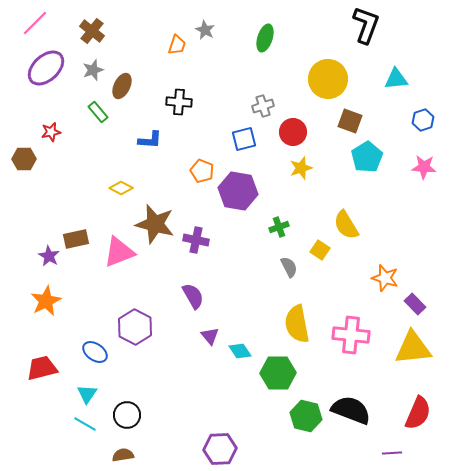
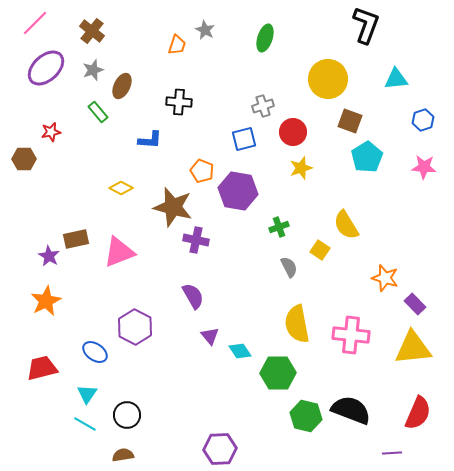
brown star at (155, 224): moved 18 px right, 17 px up
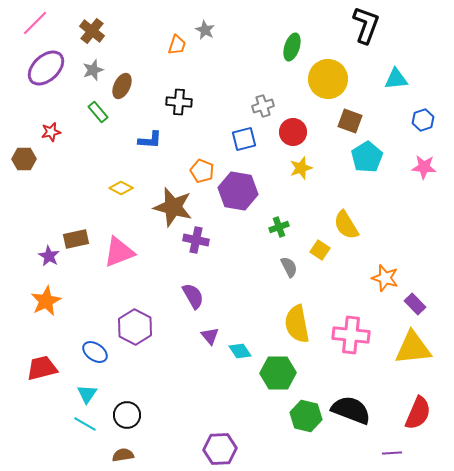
green ellipse at (265, 38): moved 27 px right, 9 px down
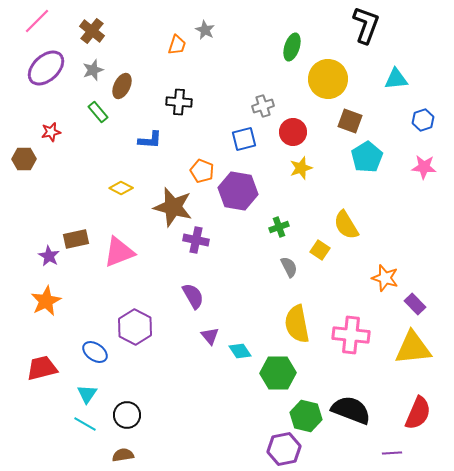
pink line at (35, 23): moved 2 px right, 2 px up
purple hexagon at (220, 449): moved 64 px right; rotated 8 degrees counterclockwise
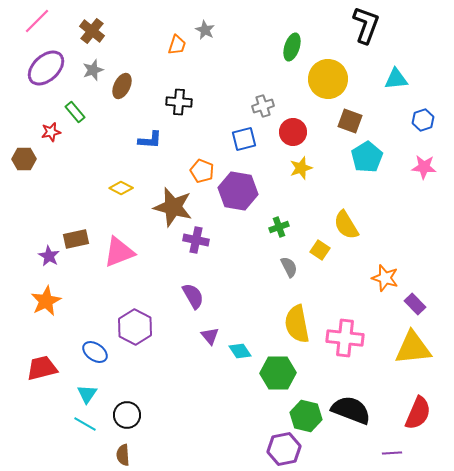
green rectangle at (98, 112): moved 23 px left
pink cross at (351, 335): moved 6 px left, 3 px down
brown semicircle at (123, 455): rotated 85 degrees counterclockwise
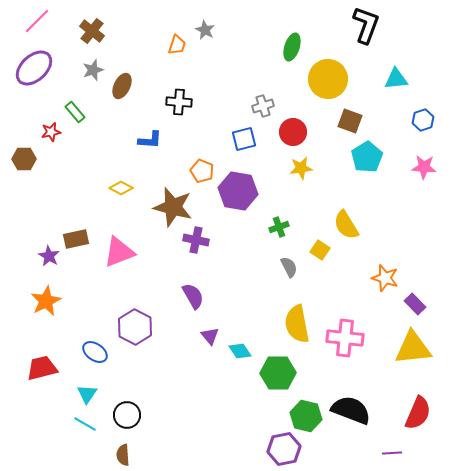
purple ellipse at (46, 68): moved 12 px left
yellow star at (301, 168): rotated 10 degrees clockwise
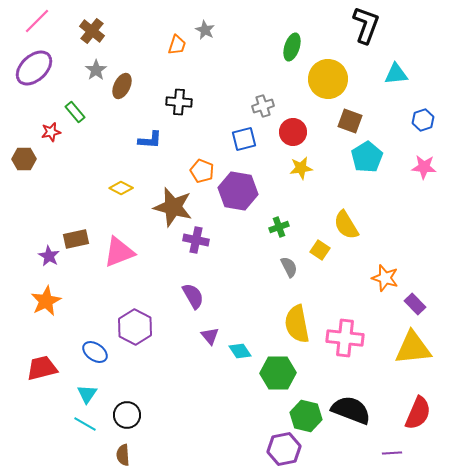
gray star at (93, 70): moved 3 px right; rotated 15 degrees counterclockwise
cyan triangle at (396, 79): moved 5 px up
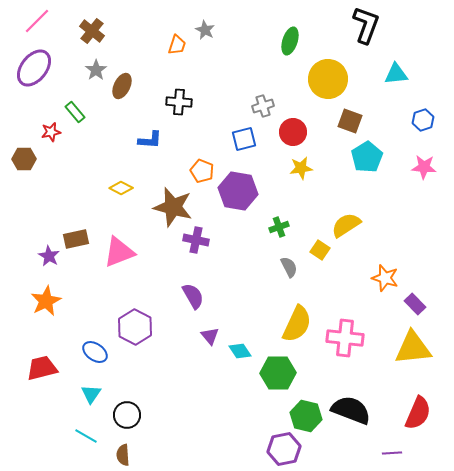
green ellipse at (292, 47): moved 2 px left, 6 px up
purple ellipse at (34, 68): rotated 9 degrees counterclockwise
yellow semicircle at (346, 225): rotated 88 degrees clockwise
yellow semicircle at (297, 324): rotated 144 degrees counterclockwise
cyan triangle at (87, 394): moved 4 px right
cyan line at (85, 424): moved 1 px right, 12 px down
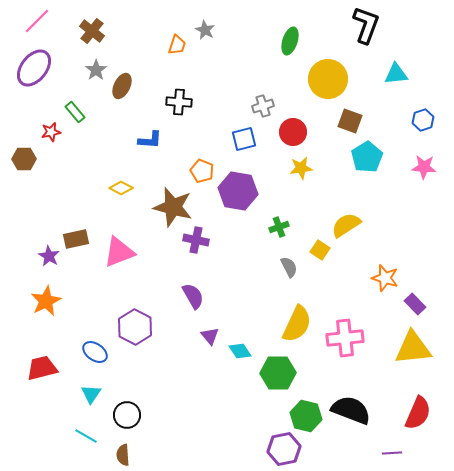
pink cross at (345, 338): rotated 12 degrees counterclockwise
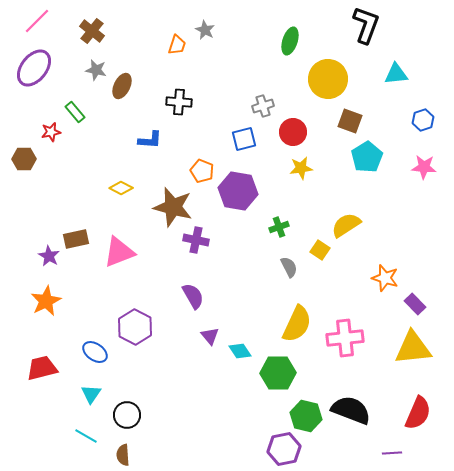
gray star at (96, 70): rotated 25 degrees counterclockwise
